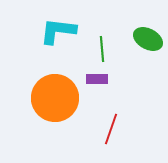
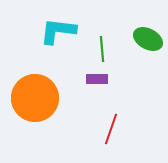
orange circle: moved 20 px left
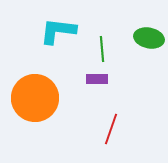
green ellipse: moved 1 px right, 1 px up; rotated 16 degrees counterclockwise
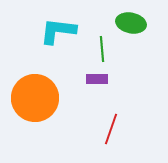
green ellipse: moved 18 px left, 15 px up
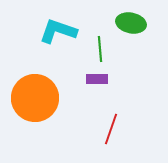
cyan L-shape: rotated 12 degrees clockwise
green line: moved 2 px left
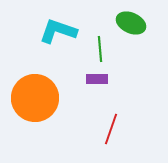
green ellipse: rotated 12 degrees clockwise
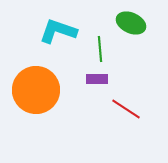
orange circle: moved 1 px right, 8 px up
red line: moved 15 px right, 20 px up; rotated 76 degrees counterclockwise
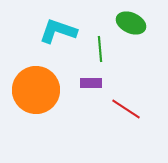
purple rectangle: moved 6 px left, 4 px down
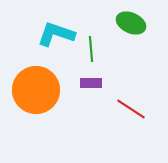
cyan L-shape: moved 2 px left, 3 px down
green line: moved 9 px left
red line: moved 5 px right
